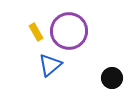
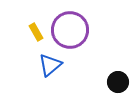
purple circle: moved 1 px right, 1 px up
black circle: moved 6 px right, 4 px down
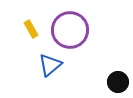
yellow rectangle: moved 5 px left, 3 px up
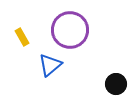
yellow rectangle: moved 9 px left, 8 px down
black circle: moved 2 px left, 2 px down
